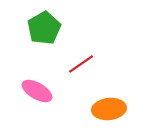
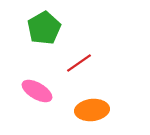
red line: moved 2 px left, 1 px up
orange ellipse: moved 17 px left, 1 px down
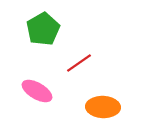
green pentagon: moved 1 px left, 1 px down
orange ellipse: moved 11 px right, 3 px up; rotated 8 degrees clockwise
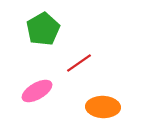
pink ellipse: rotated 60 degrees counterclockwise
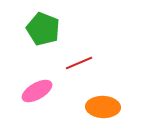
green pentagon: rotated 20 degrees counterclockwise
red line: rotated 12 degrees clockwise
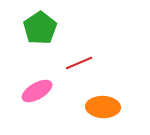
green pentagon: moved 3 px left, 1 px up; rotated 16 degrees clockwise
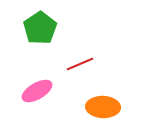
red line: moved 1 px right, 1 px down
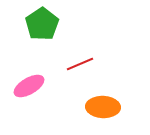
green pentagon: moved 2 px right, 4 px up
pink ellipse: moved 8 px left, 5 px up
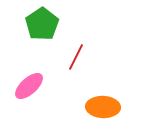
red line: moved 4 px left, 7 px up; rotated 40 degrees counterclockwise
pink ellipse: rotated 12 degrees counterclockwise
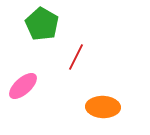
green pentagon: rotated 8 degrees counterclockwise
pink ellipse: moved 6 px left
